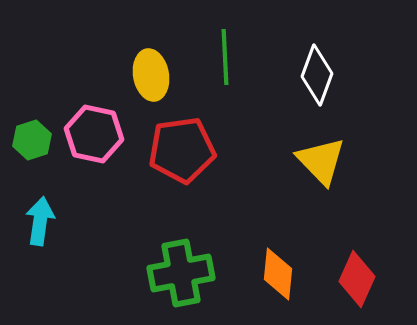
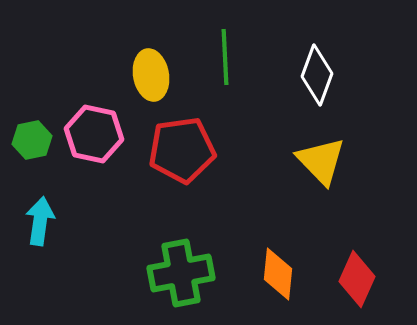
green hexagon: rotated 6 degrees clockwise
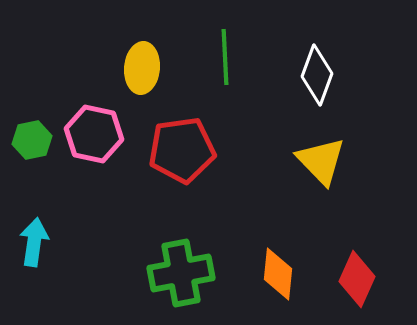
yellow ellipse: moved 9 px left, 7 px up; rotated 15 degrees clockwise
cyan arrow: moved 6 px left, 21 px down
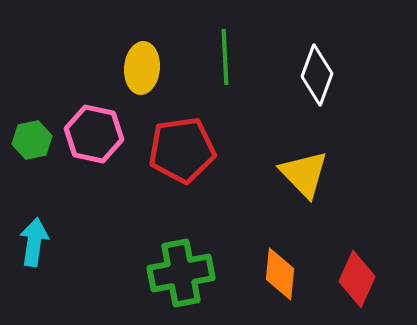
yellow triangle: moved 17 px left, 13 px down
orange diamond: moved 2 px right
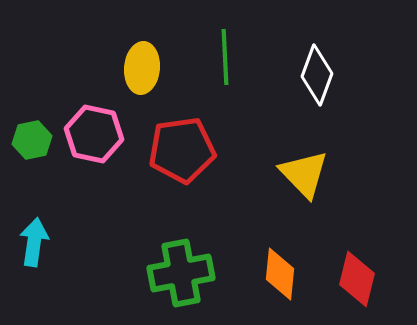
red diamond: rotated 10 degrees counterclockwise
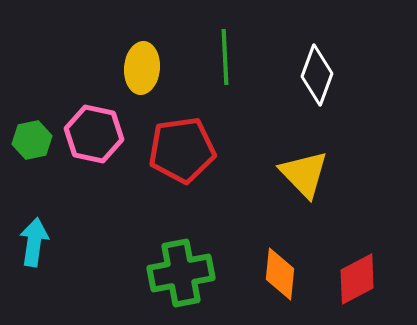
red diamond: rotated 48 degrees clockwise
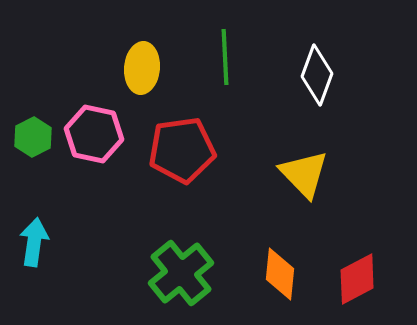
green hexagon: moved 1 px right, 3 px up; rotated 15 degrees counterclockwise
green cross: rotated 28 degrees counterclockwise
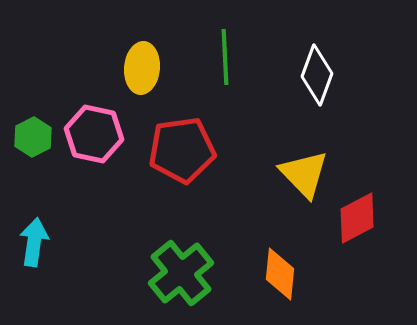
red diamond: moved 61 px up
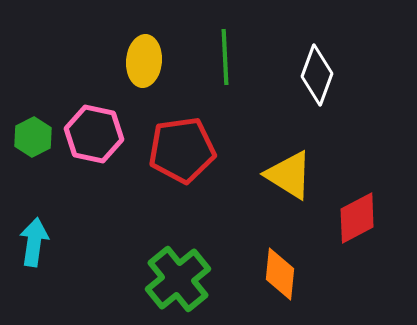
yellow ellipse: moved 2 px right, 7 px up
yellow triangle: moved 15 px left, 1 px down; rotated 14 degrees counterclockwise
green cross: moved 3 px left, 6 px down
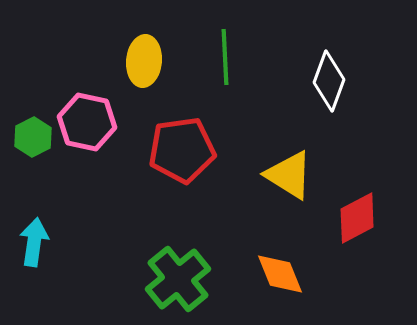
white diamond: moved 12 px right, 6 px down
pink hexagon: moved 7 px left, 12 px up
orange diamond: rotated 28 degrees counterclockwise
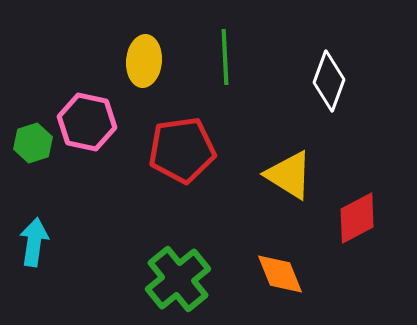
green hexagon: moved 6 px down; rotated 9 degrees clockwise
